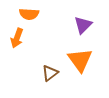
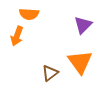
orange arrow: moved 2 px up
orange triangle: moved 2 px down
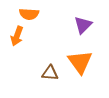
brown triangle: rotated 42 degrees clockwise
